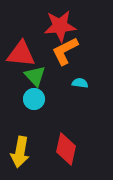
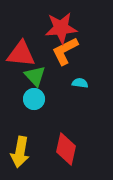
red star: moved 1 px right, 2 px down
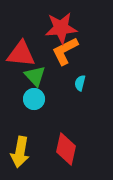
cyan semicircle: rotated 84 degrees counterclockwise
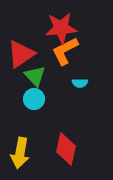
red triangle: rotated 40 degrees counterclockwise
cyan semicircle: rotated 105 degrees counterclockwise
yellow arrow: moved 1 px down
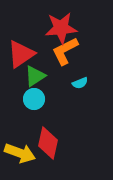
green triangle: rotated 40 degrees clockwise
cyan semicircle: rotated 21 degrees counterclockwise
red diamond: moved 18 px left, 6 px up
yellow arrow: rotated 80 degrees counterclockwise
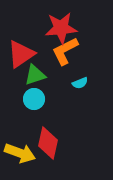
green triangle: moved 1 px up; rotated 15 degrees clockwise
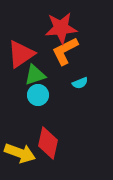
cyan circle: moved 4 px right, 4 px up
